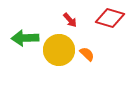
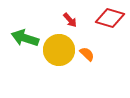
green arrow: rotated 20 degrees clockwise
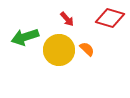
red arrow: moved 3 px left, 1 px up
green arrow: moved 1 px up; rotated 36 degrees counterclockwise
orange semicircle: moved 5 px up
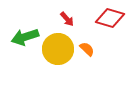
yellow circle: moved 1 px left, 1 px up
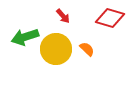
red arrow: moved 4 px left, 3 px up
yellow circle: moved 2 px left
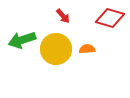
green arrow: moved 3 px left, 3 px down
orange semicircle: rotated 49 degrees counterclockwise
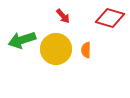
orange semicircle: moved 1 px left, 1 px down; rotated 84 degrees counterclockwise
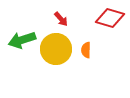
red arrow: moved 2 px left, 3 px down
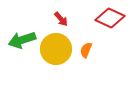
red diamond: rotated 8 degrees clockwise
orange semicircle: rotated 21 degrees clockwise
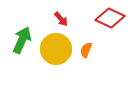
green arrow: rotated 132 degrees clockwise
